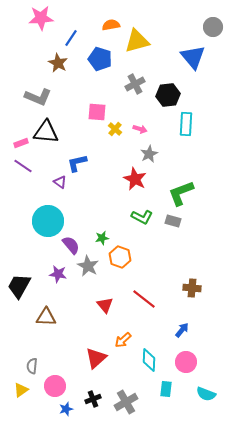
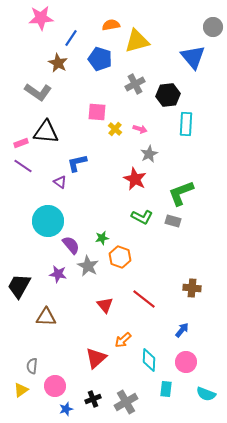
gray L-shape at (38, 97): moved 5 px up; rotated 12 degrees clockwise
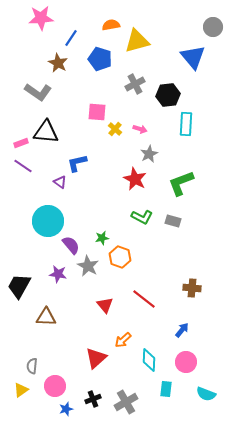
green L-shape at (181, 193): moved 10 px up
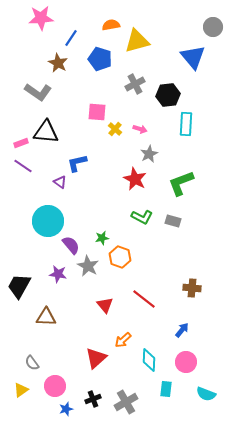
gray semicircle at (32, 366): moved 3 px up; rotated 42 degrees counterclockwise
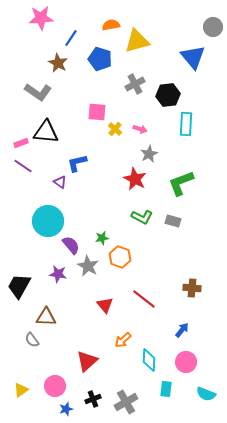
red triangle at (96, 358): moved 9 px left, 3 px down
gray semicircle at (32, 363): moved 23 px up
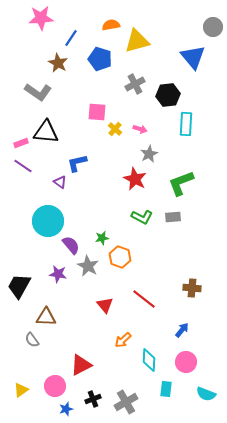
gray rectangle at (173, 221): moved 4 px up; rotated 21 degrees counterclockwise
red triangle at (87, 361): moved 6 px left, 4 px down; rotated 15 degrees clockwise
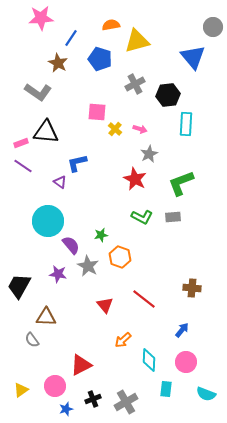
green star at (102, 238): moved 1 px left, 3 px up
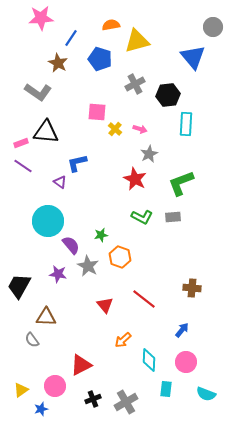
blue star at (66, 409): moved 25 px left
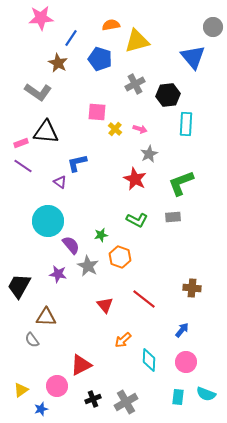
green L-shape at (142, 217): moved 5 px left, 3 px down
pink circle at (55, 386): moved 2 px right
cyan rectangle at (166, 389): moved 12 px right, 8 px down
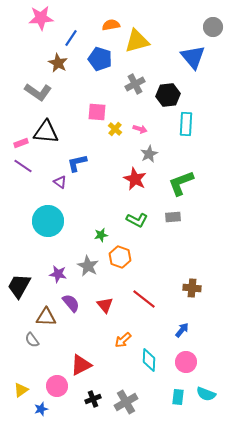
purple semicircle at (71, 245): moved 58 px down
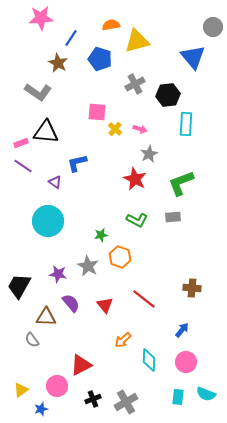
purple triangle at (60, 182): moved 5 px left
